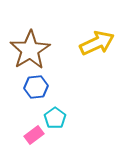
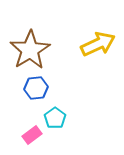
yellow arrow: moved 1 px right, 1 px down
blue hexagon: moved 1 px down
pink rectangle: moved 2 px left
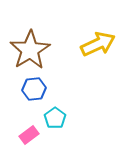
blue hexagon: moved 2 px left, 1 px down
pink rectangle: moved 3 px left
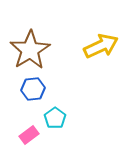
yellow arrow: moved 3 px right, 2 px down
blue hexagon: moved 1 px left
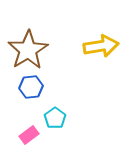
yellow arrow: rotated 16 degrees clockwise
brown star: moved 2 px left
blue hexagon: moved 2 px left, 2 px up
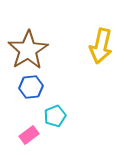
yellow arrow: rotated 112 degrees clockwise
cyan pentagon: moved 2 px up; rotated 15 degrees clockwise
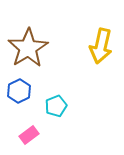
brown star: moved 2 px up
blue hexagon: moved 12 px left, 4 px down; rotated 20 degrees counterclockwise
cyan pentagon: moved 1 px right, 10 px up
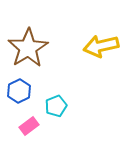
yellow arrow: rotated 64 degrees clockwise
pink rectangle: moved 9 px up
